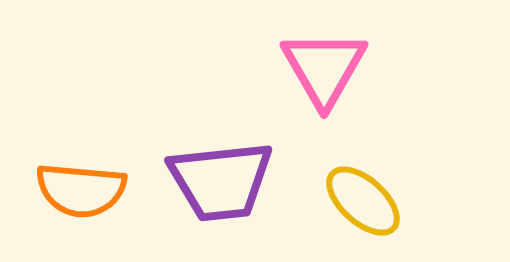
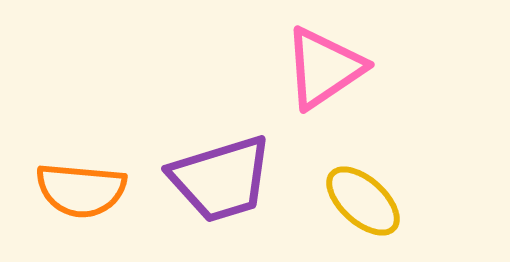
pink triangle: rotated 26 degrees clockwise
purple trapezoid: moved 2 px up; rotated 11 degrees counterclockwise
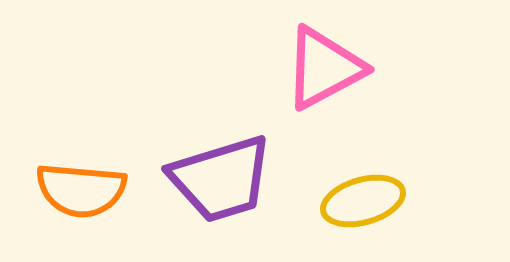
pink triangle: rotated 6 degrees clockwise
yellow ellipse: rotated 58 degrees counterclockwise
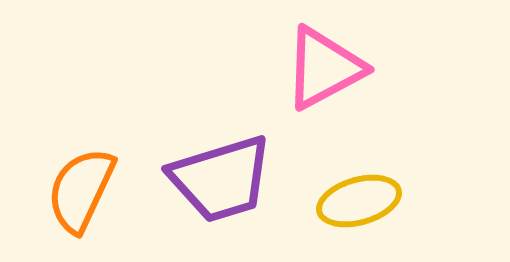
orange semicircle: rotated 110 degrees clockwise
yellow ellipse: moved 4 px left
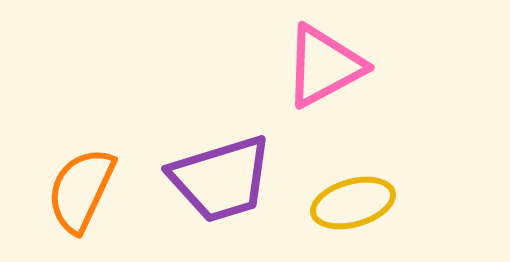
pink triangle: moved 2 px up
yellow ellipse: moved 6 px left, 2 px down
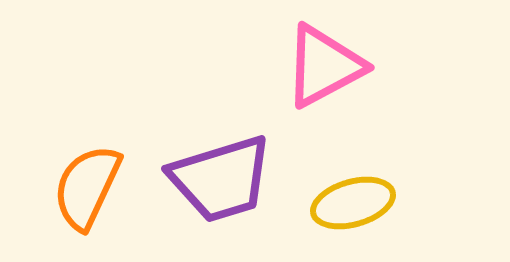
orange semicircle: moved 6 px right, 3 px up
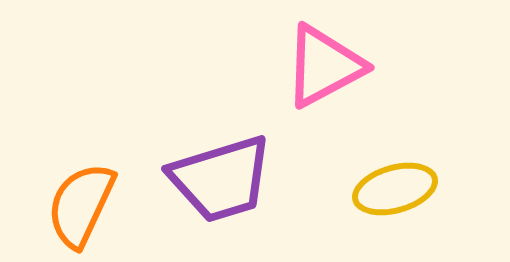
orange semicircle: moved 6 px left, 18 px down
yellow ellipse: moved 42 px right, 14 px up
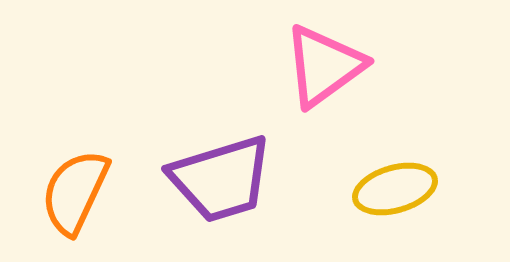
pink triangle: rotated 8 degrees counterclockwise
orange semicircle: moved 6 px left, 13 px up
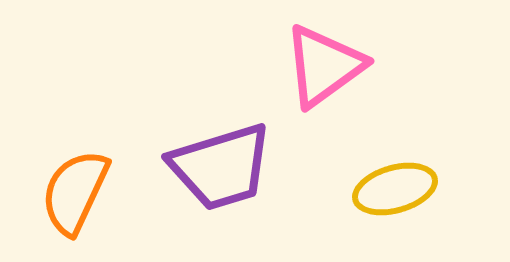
purple trapezoid: moved 12 px up
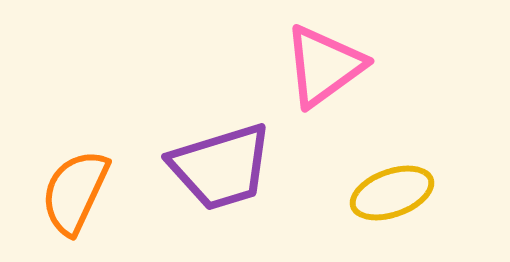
yellow ellipse: moved 3 px left, 4 px down; rotated 4 degrees counterclockwise
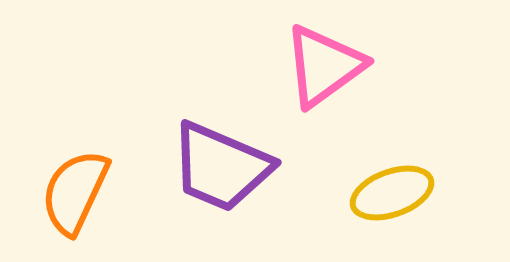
purple trapezoid: rotated 40 degrees clockwise
